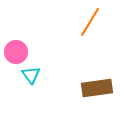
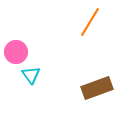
brown rectangle: rotated 12 degrees counterclockwise
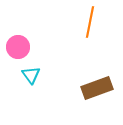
orange line: rotated 20 degrees counterclockwise
pink circle: moved 2 px right, 5 px up
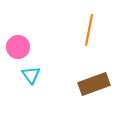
orange line: moved 1 px left, 8 px down
brown rectangle: moved 3 px left, 4 px up
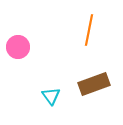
cyan triangle: moved 20 px right, 21 px down
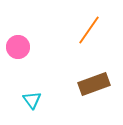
orange line: rotated 24 degrees clockwise
cyan triangle: moved 19 px left, 4 px down
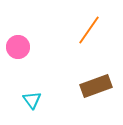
brown rectangle: moved 2 px right, 2 px down
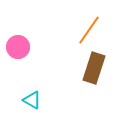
brown rectangle: moved 2 px left, 18 px up; rotated 52 degrees counterclockwise
cyan triangle: rotated 24 degrees counterclockwise
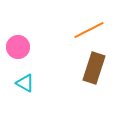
orange line: rotated 28 degrees clockwise
cyan triangle: moved 7 px left, 17 px up
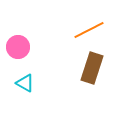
brown rectangle: moved 2 px left
